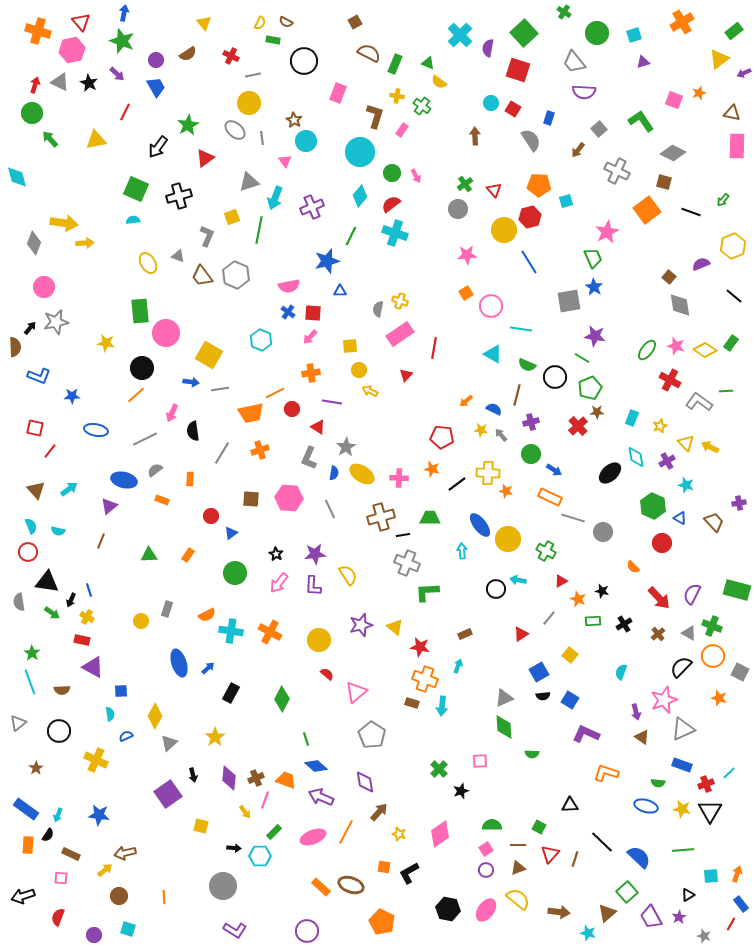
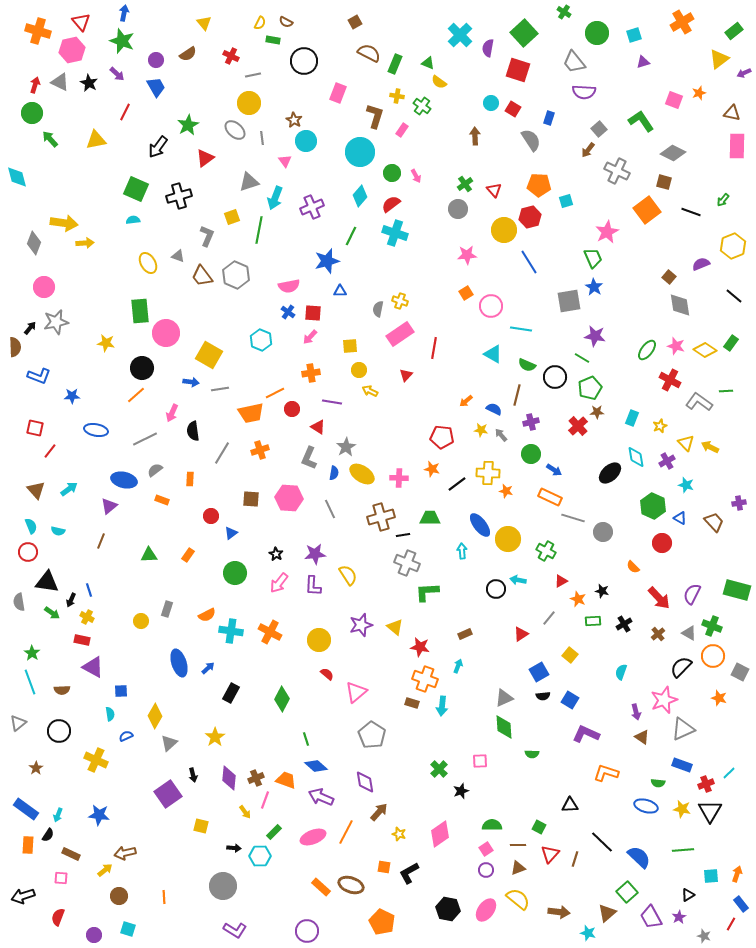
brown arrow at (578, 150): moved 10 px right
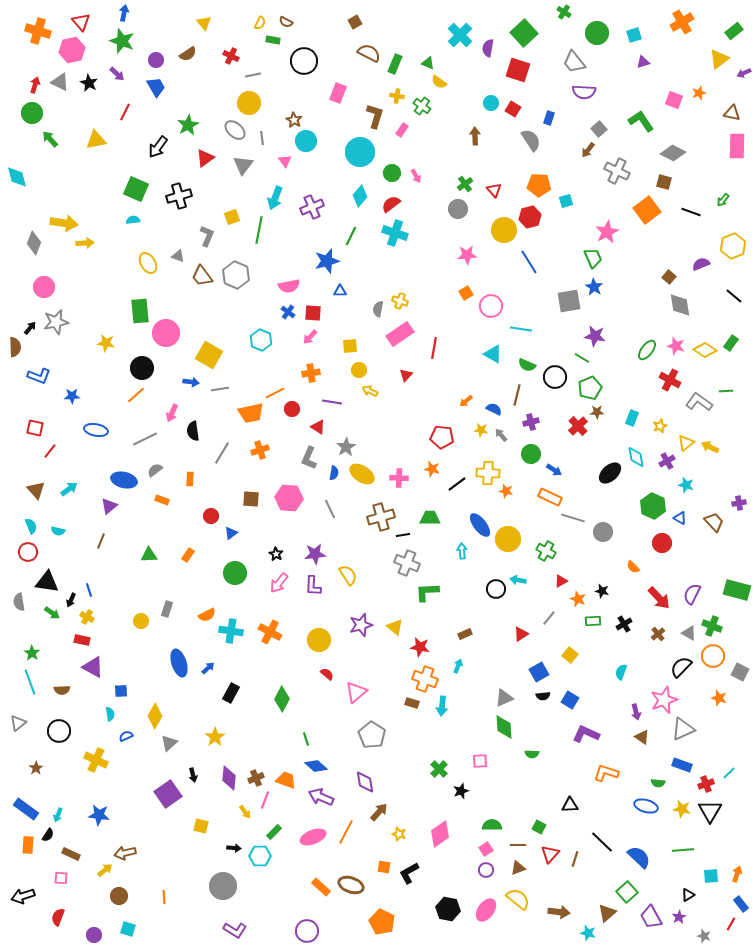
gray triangle at (249, 182): moved 6 px left, 17 px up; rotated 35 degrees counterclockwise
yellow triangle at (686, 443): rotated 36 degrees clockwise
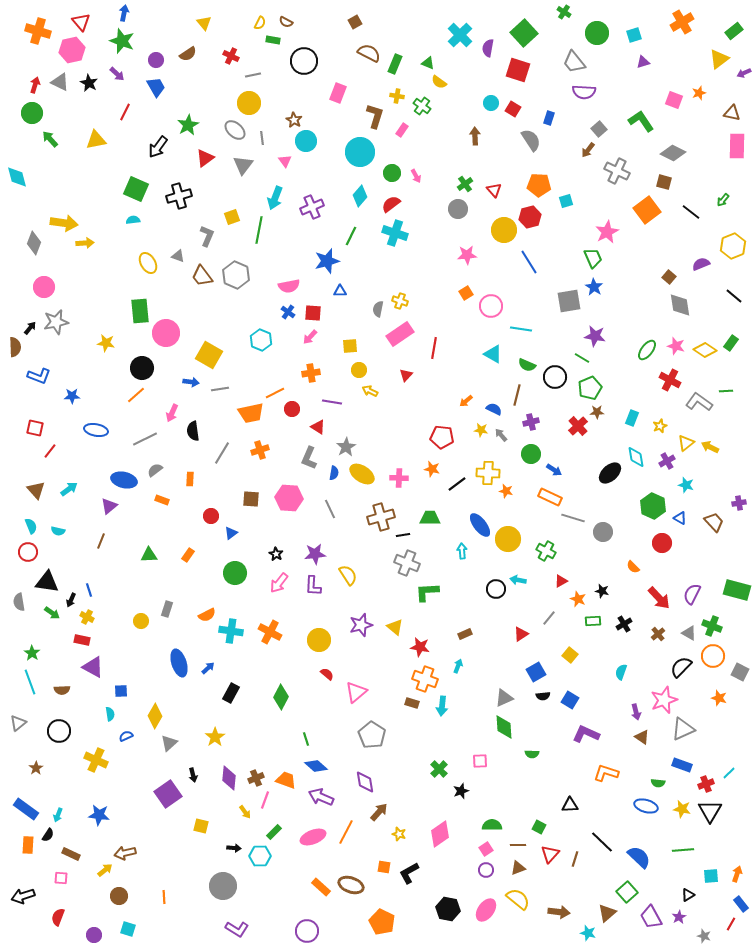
black line at (691, 212): rotated 18 degrees clockwise
blue square at (539, 672): moved 3 px left
green diamond at (282, 699): moved 1 px left, 2 px up
purple L-shape at (235, 930): moved 2 px right, 1 px up
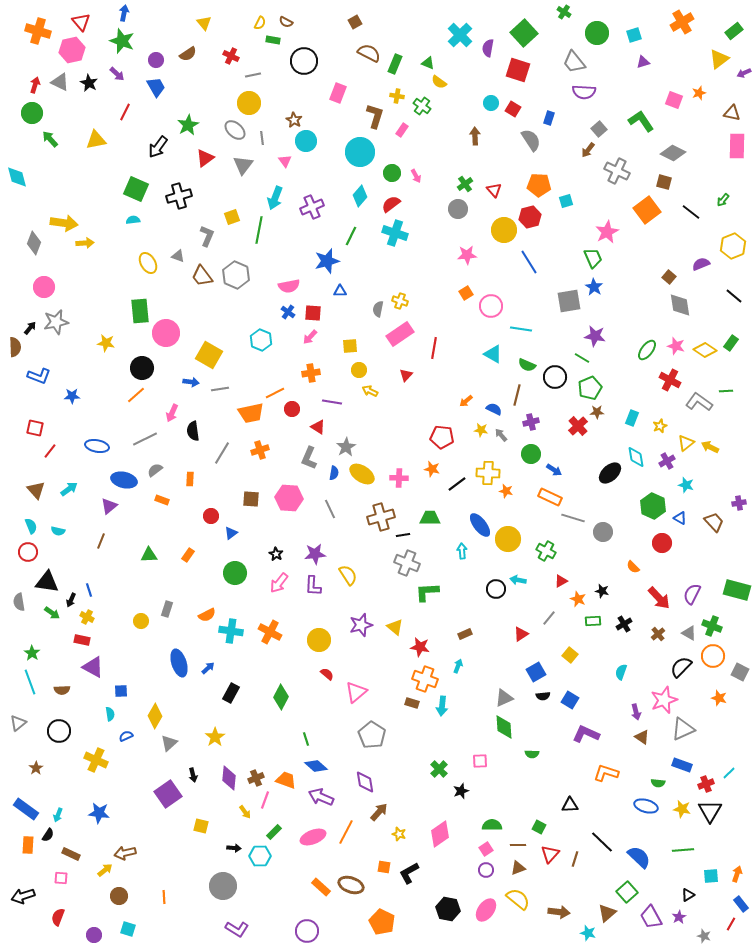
blue ellipse at (96, 430): moved 1 px right, 16 px down
blue star at (99, 815): moved 2 px up
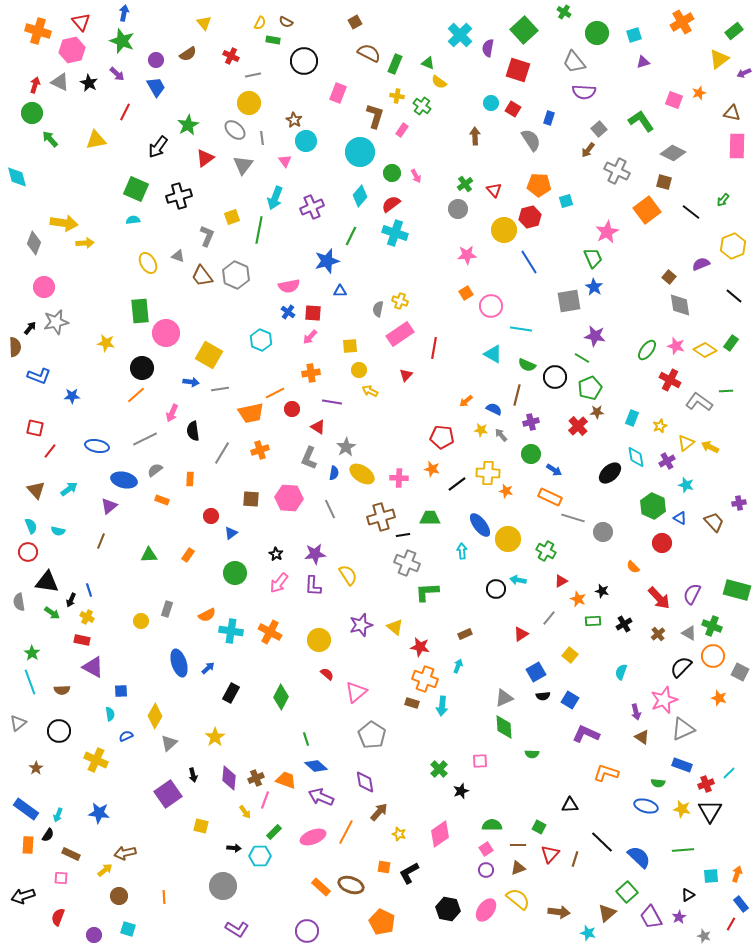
green square at (524, 33): moved 3 px up
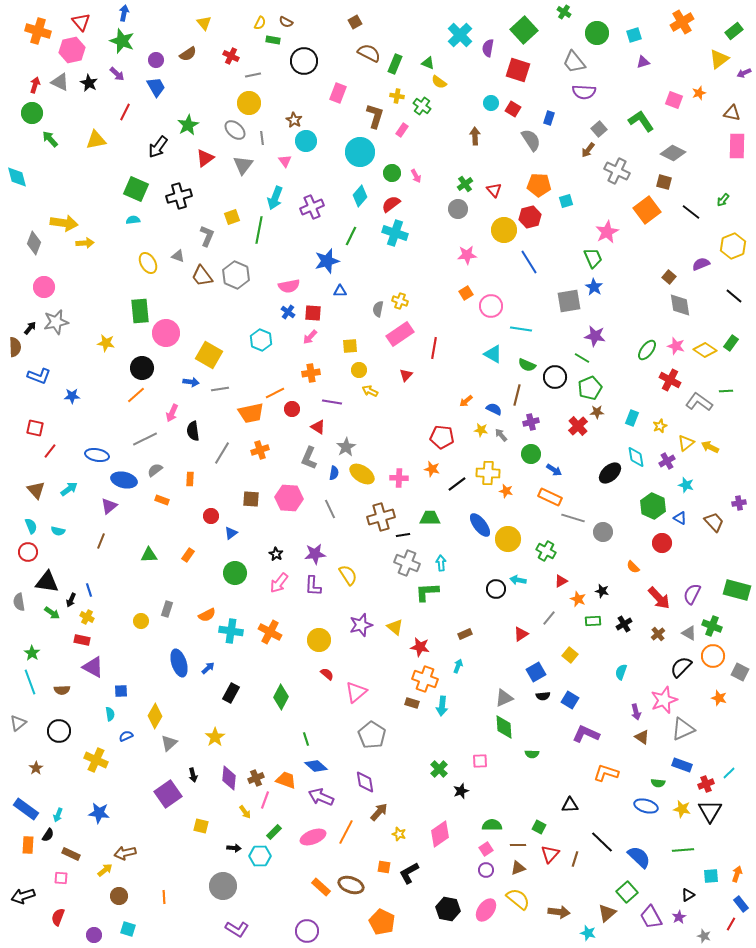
blue ellipse at (97, 446): moved 9 px down
cyan arrow at (462, 551): moved 21 px left, 12 px down
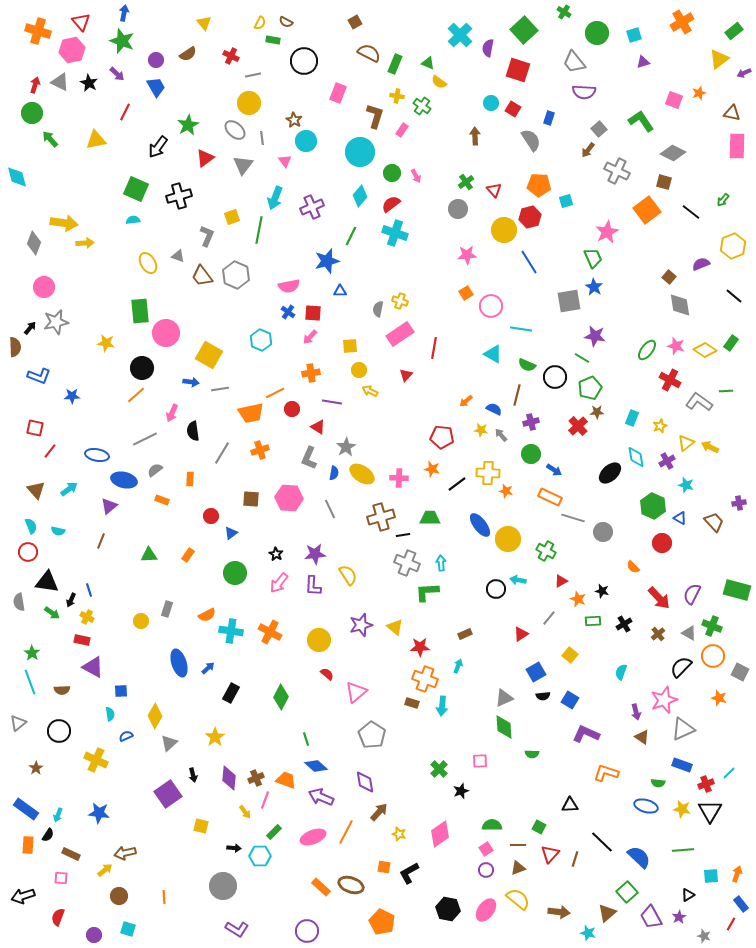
green cross at (465, 184): moved 1 px right, 2 px up
red star at (420, 647): rotated 12 degrees counterclockwise
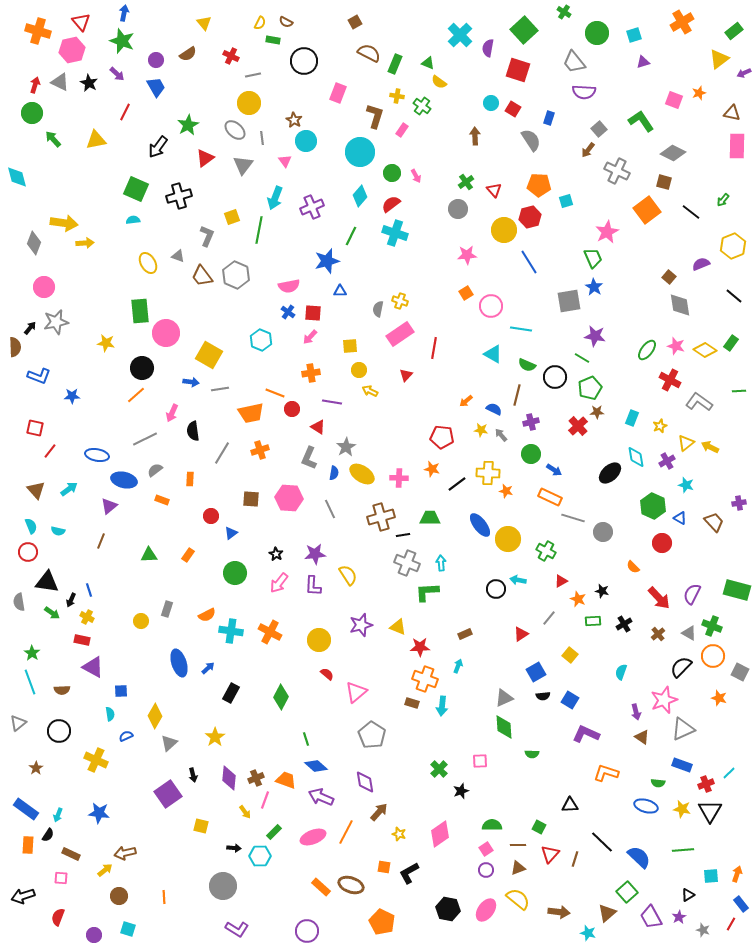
green arrow at (50, 139): moved 3 px right
green line at (726, 391): moved 13 px right
orange line at (275, 393): rotated 48 degrees clockwise
yellow triangle at (395, 627): moved 3 px right; rotated 18 degrees counterclockwise
gray star at (704, 936): moved 1 px left, 6 px up
